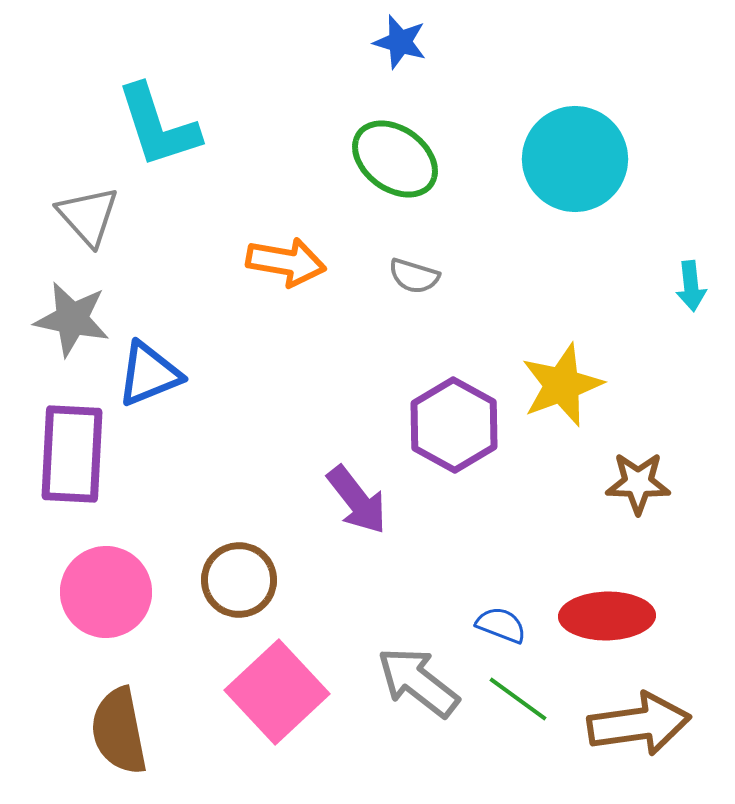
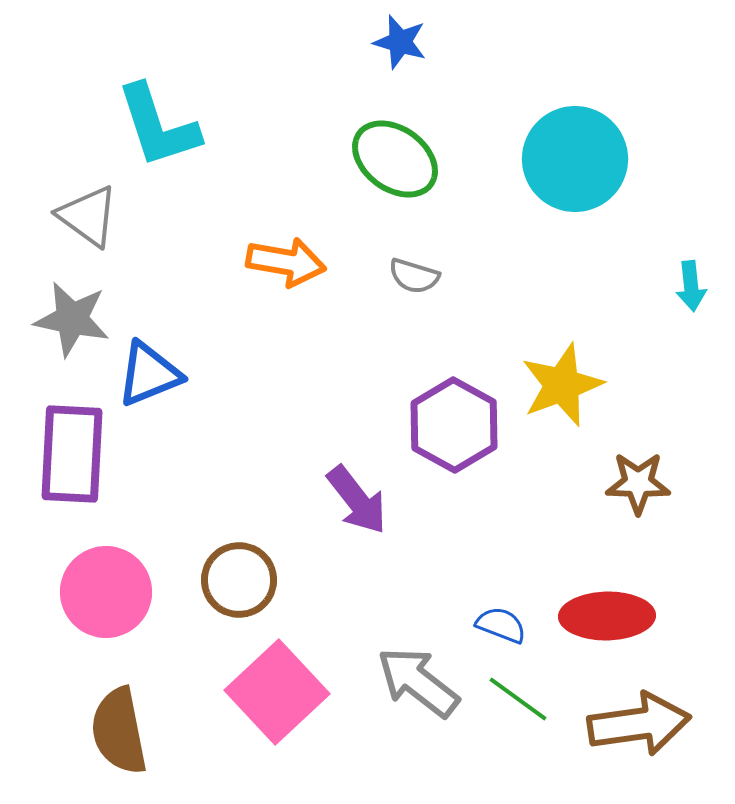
gray triangle: rotated 12 degrees counterclockwise
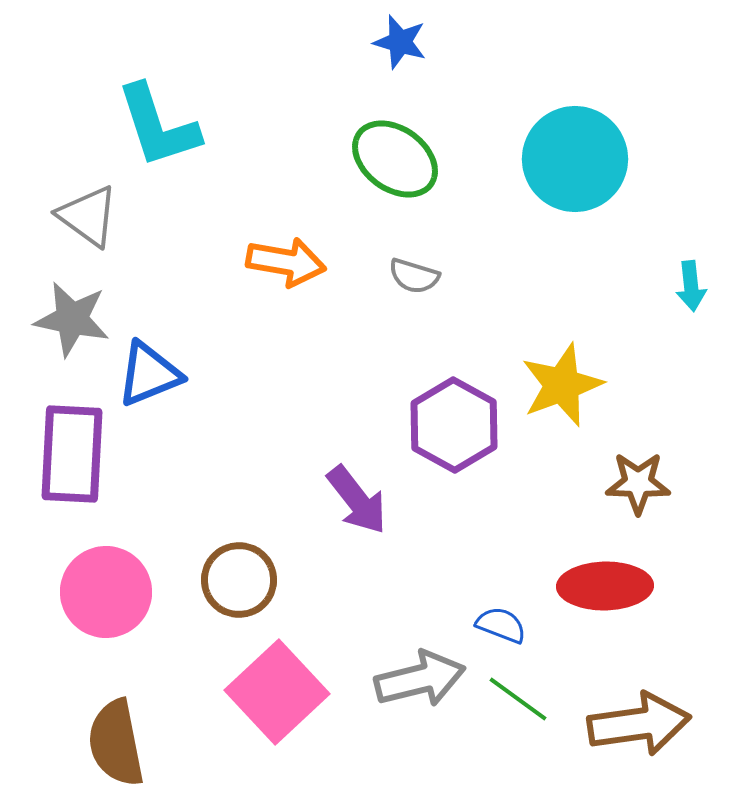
red ellipse: moved 2 px left, 30 px up
gray arrow: moved 2 px right, 3 px up; rotated 128 degrees clockwise
brown semicircle: moved 3 px left, 12 px down
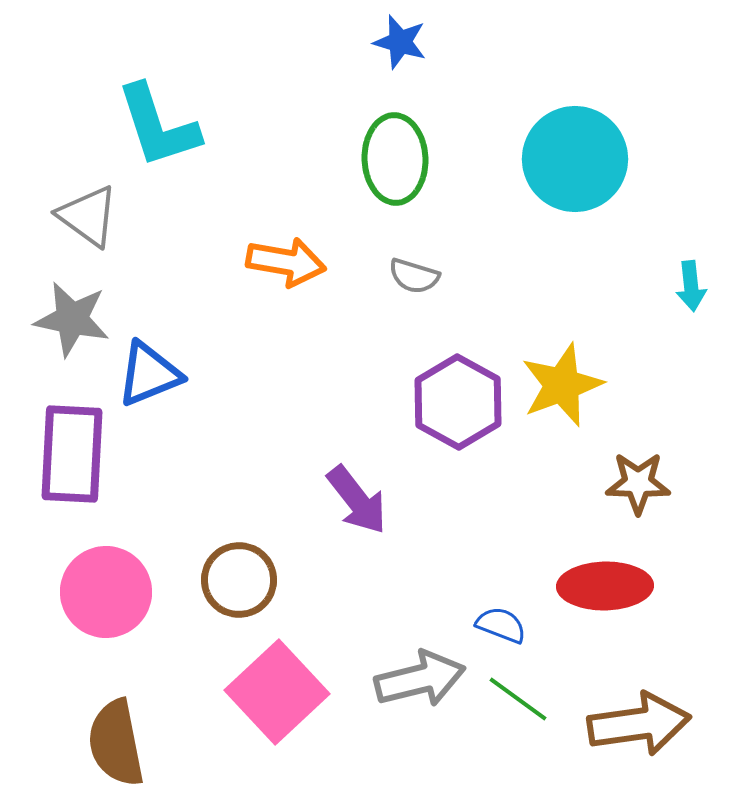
green ellipse: rotated 52 degrees clockwise
purple hexagon: moved 4 px right, 23 px up
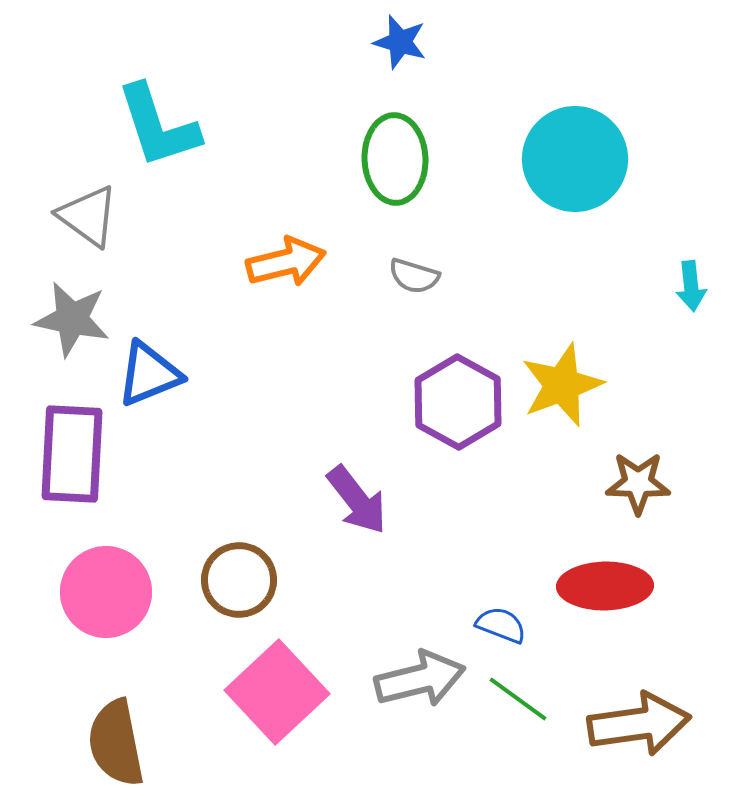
orange arrow: rotated 24 degrees counterclockwise
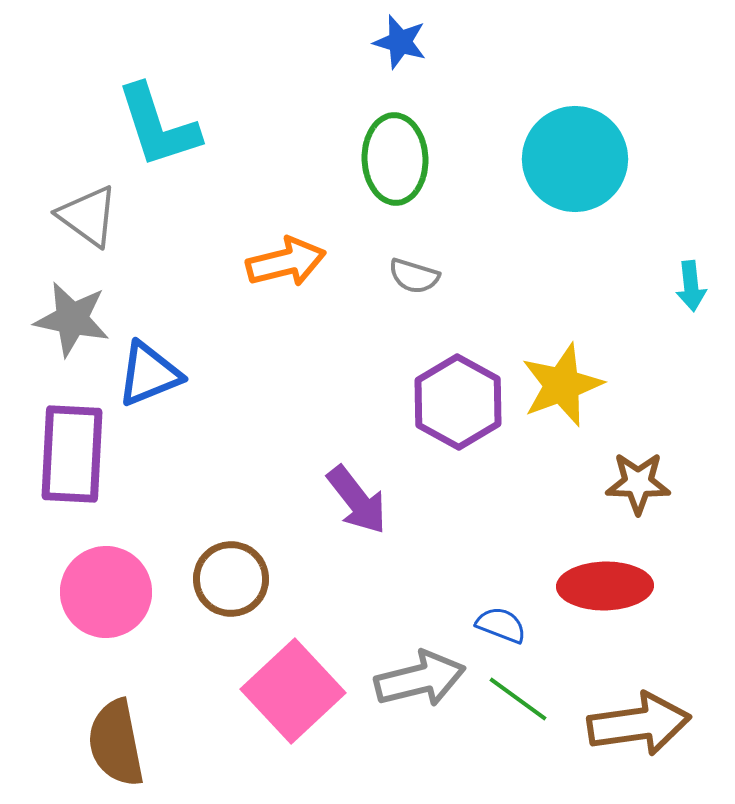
brown circle: moved 8 px left, 1 px up
pink square: moved 16 px right, 1 px up
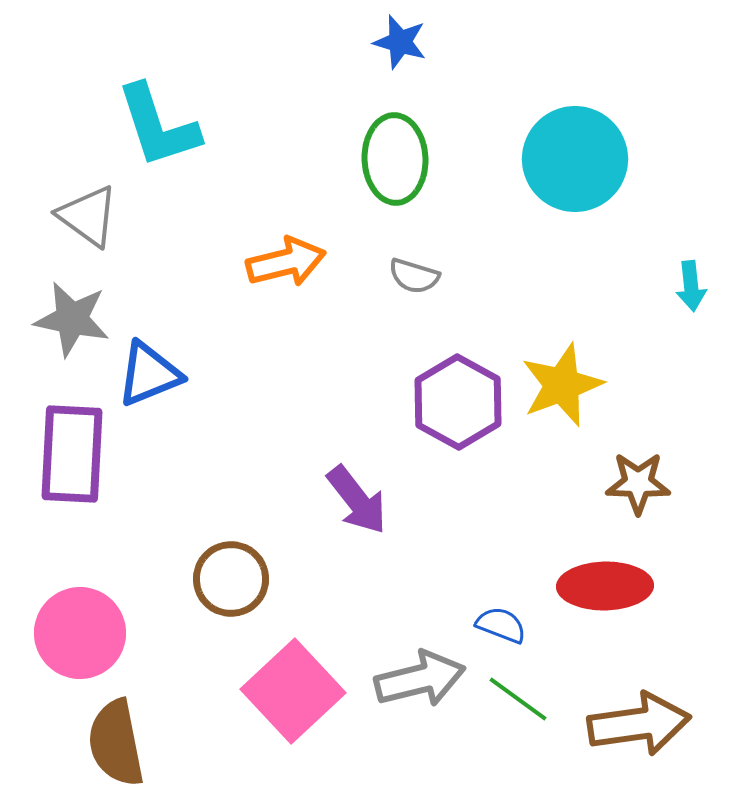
pink circle: moved 26 px left, 41 px down
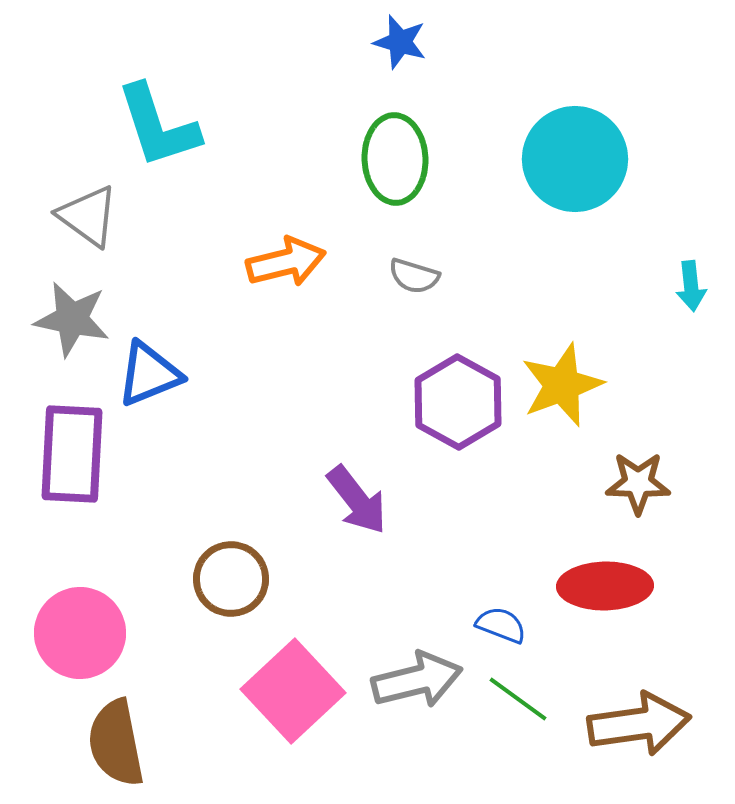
gray arrow: moved 3 px left, 1 px down
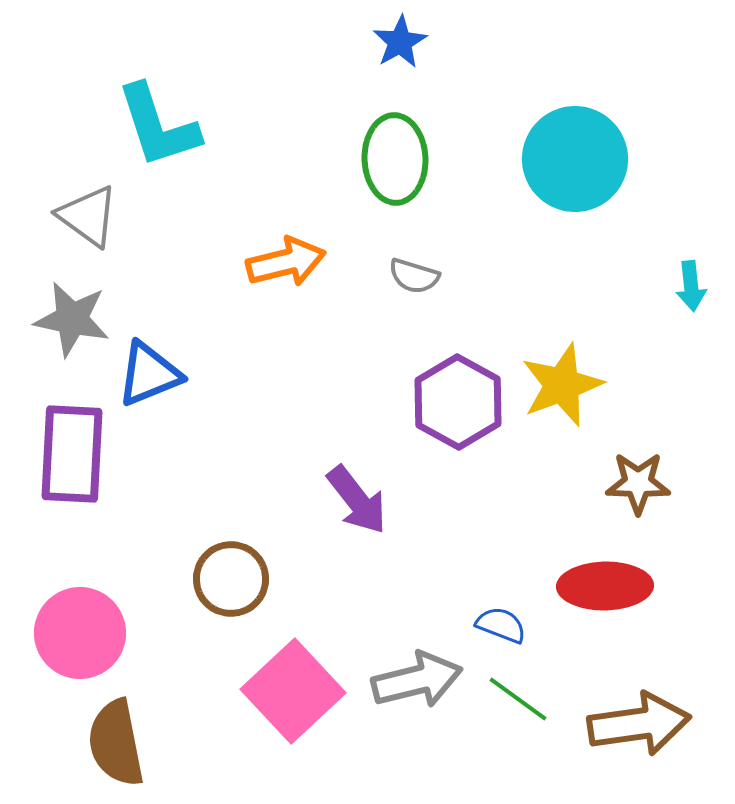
blue star: rotated 26 degrees clockwise
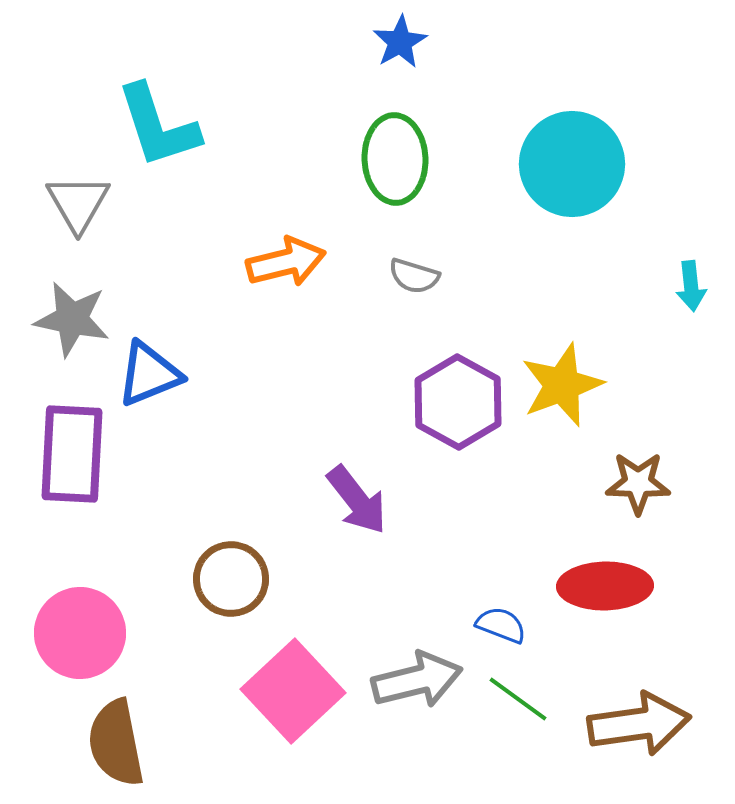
cyan circle: moved 3 px left, 5 px down
gray triangle: moved 10 px left, 13 px up; rotated 24 degrees clockwise
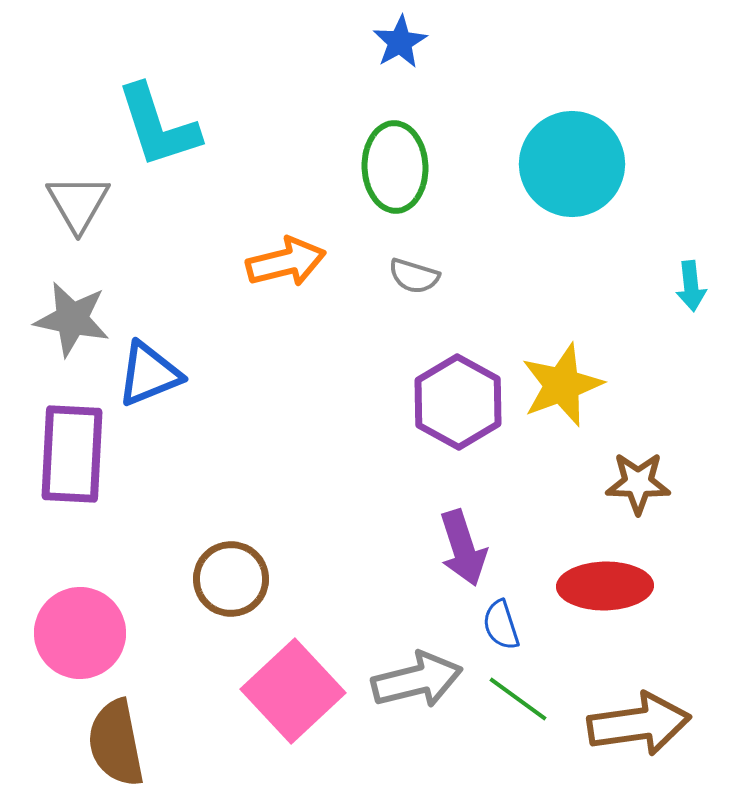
green ellipse: moved 8 px down
purple arrow: moved 106 px right, 48 px down; rotated 20 degrees clockwise
blue semicircle: rotated 129 degrees counterclockwise
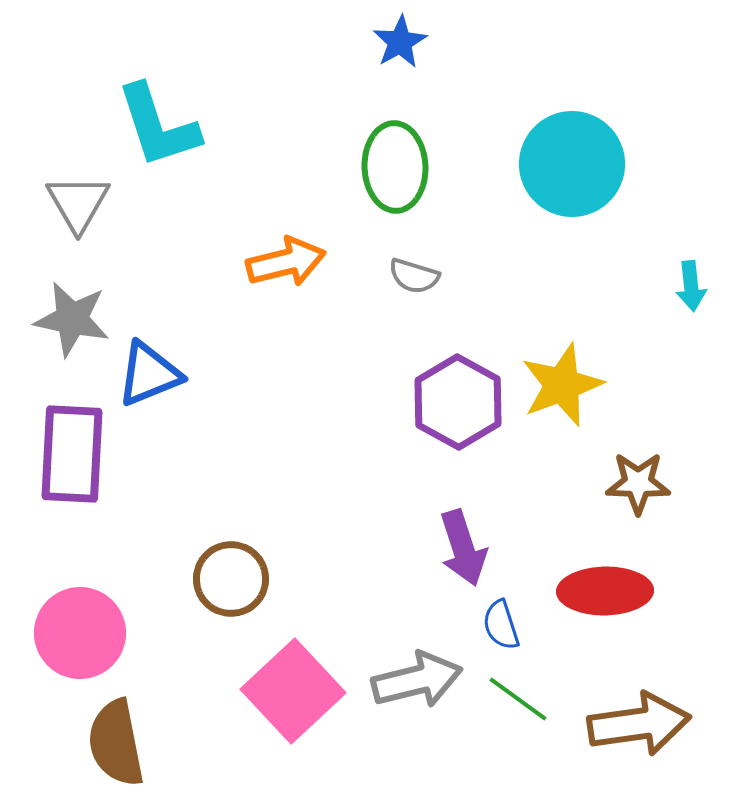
red ellipse: moved 5 px down
